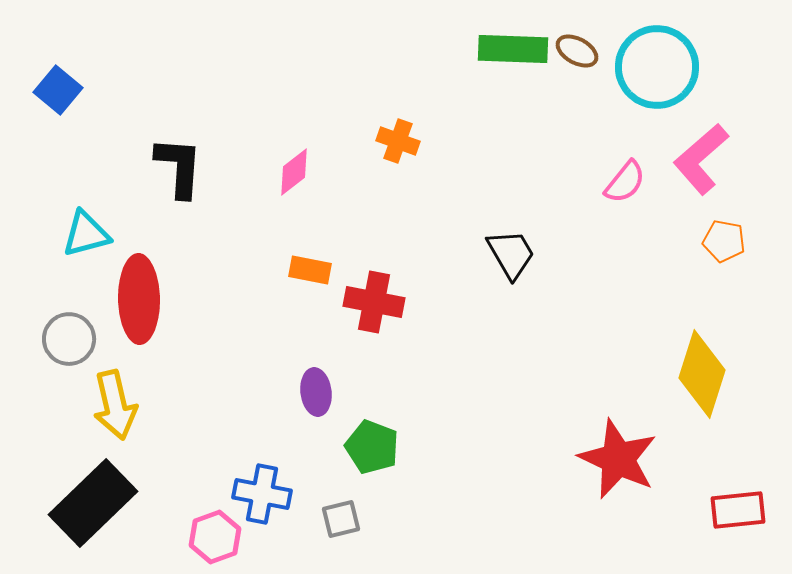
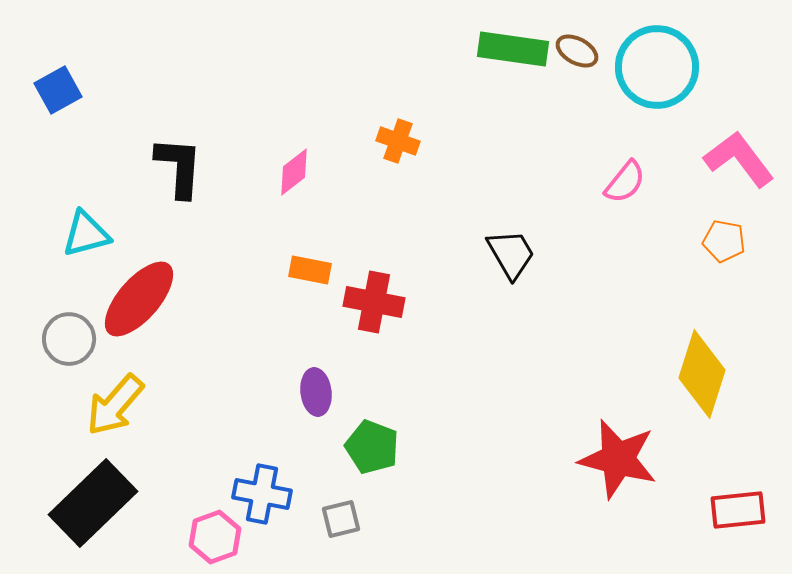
green rectangle: rotated 6 degrees clockwise
blue square: rotated 21 degrees clockwise
pink L-shape: moved 38 px right; rotated 94 degrees clockwise
red ellipse: rotated 42 degrees clockwise
yellow arrow: rotated 54 degrees clockwise
red star: rotated 10 degrees counterclockwise
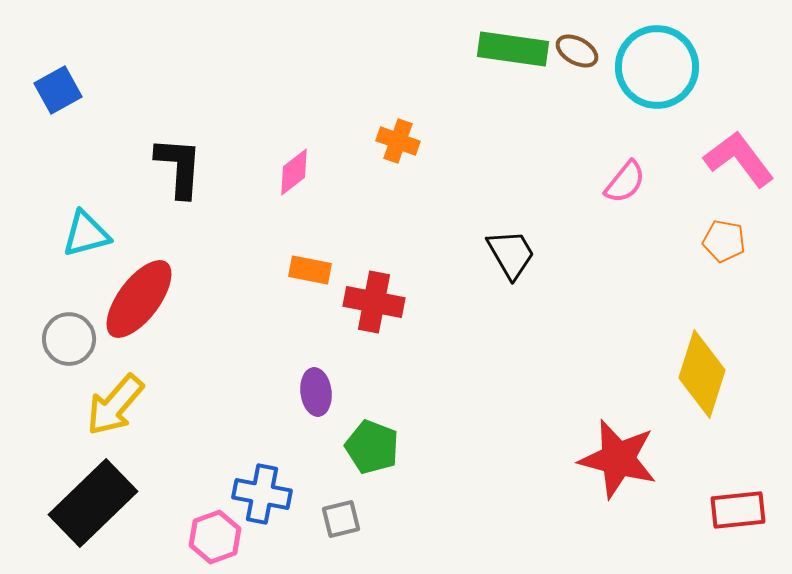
red ellipse: rotated 4 degrees counterclockwise
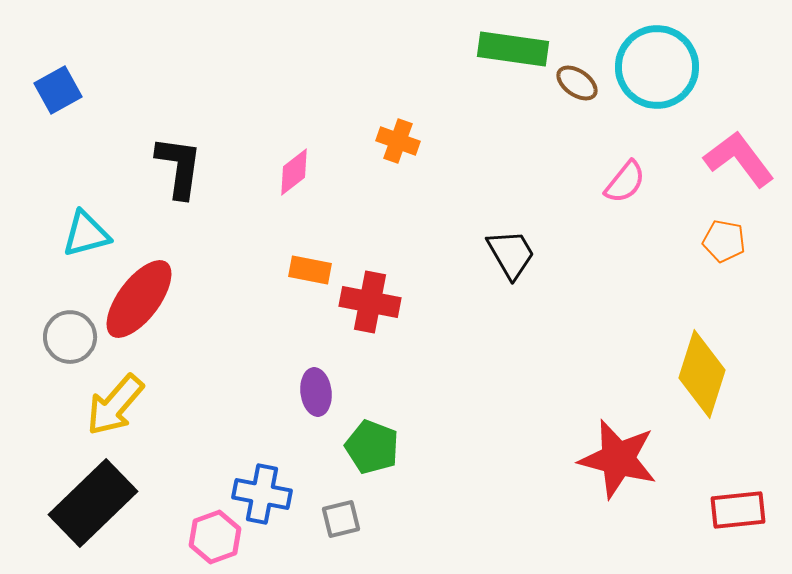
brown ellipse: moved 32 px down; rotated 6 degrees clockwise
black L-shape: rotated 4 degrees clockwise
red cross: moved 4 px left
gray circle: moved 1 px right, 2 px up
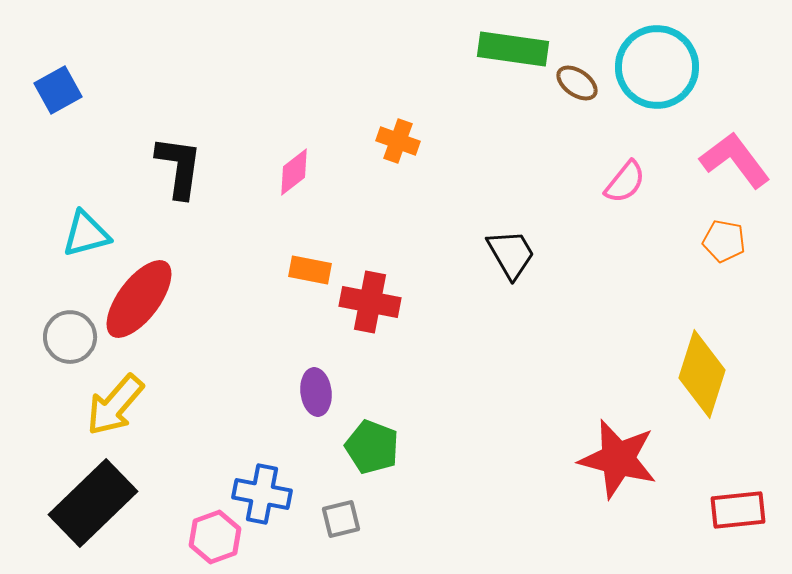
pink L-shape: moved 4 px left, 1 px down
